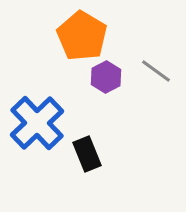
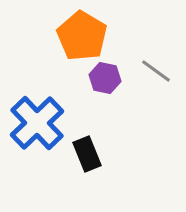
purple hexagon: moved 1 px left, 1 px down; rotated 20 degrees counterclockwise
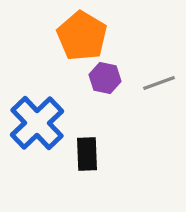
gray line: moved 3 px right, 12 px down; rotated 56 degrees counterclockwise
black rectangle: rotated 20 degrees clockwise
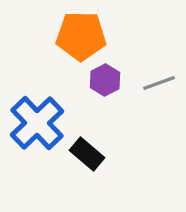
orange pentagon: moved 1 px left; rotated 30 degrees counterclockwise
purple hexagon: moved 2 px down; rotated 20 degrees clockwise
black rectangle: rotated 48 degrees counterclockwise
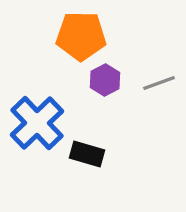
black rectangle: rotated 24 degrees counterclockwise
